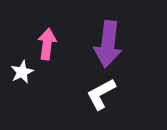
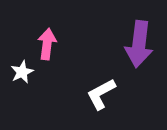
purple arrow: moved 31 px right
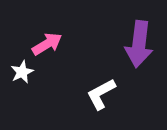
pink arrow: rotated 52 degrees clockwise
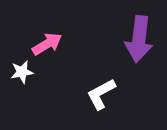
purple arrow: moved 5 px up
white star: rotated 15 degrees clockwise
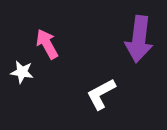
pink arrow: rotated 88 degrees counterclockwise
white star: rotated 20 degrees clockwise
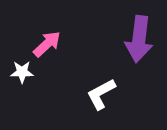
pink arrow: rotated 76 degrees clockwise
white star: rotated 10 degrees counterclockwise
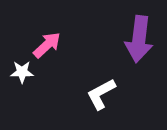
pink arrow: moved 1 px down
